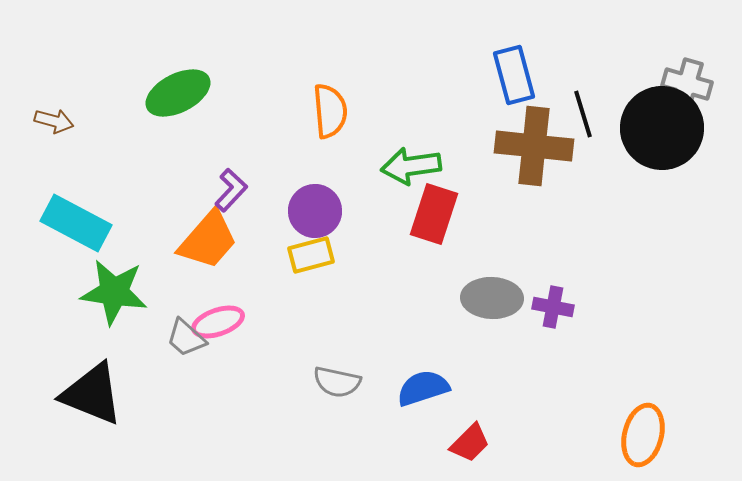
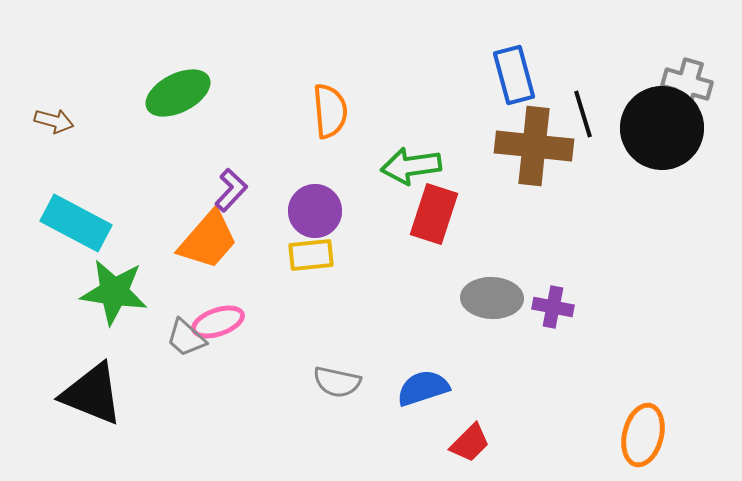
yellow rectangle: rotated 9 degrees clockwise
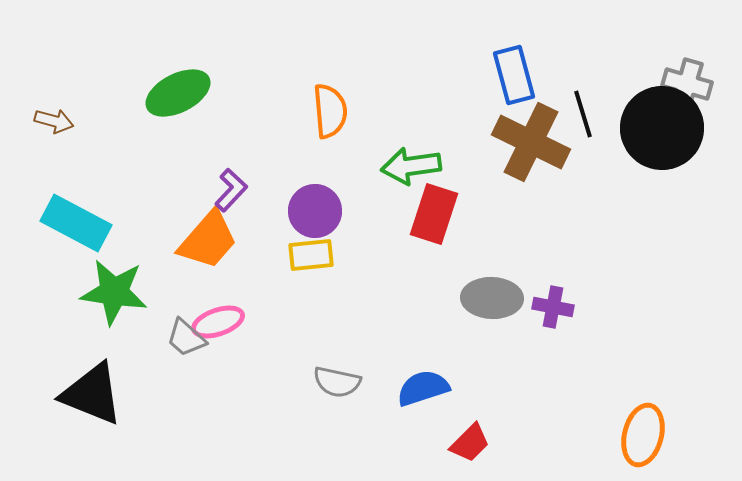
brown cross: moved 3 px left, 4 px up; rotated 20 degrees clockwise
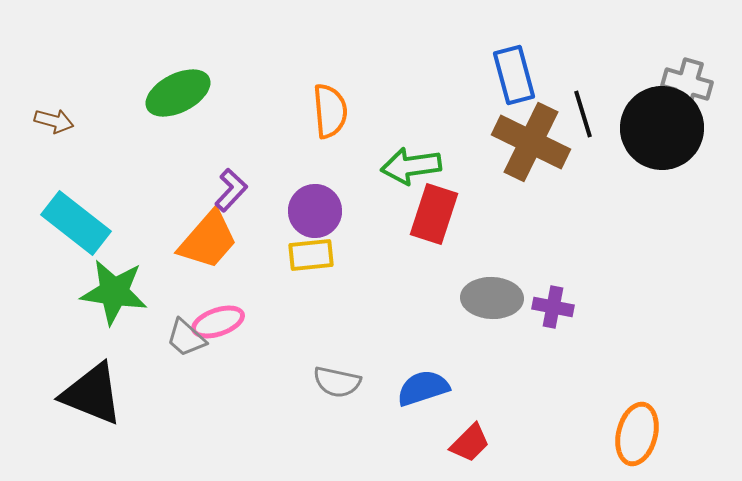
cyan rectangle: rotated 10 degrees clockwise
orange ellipse: moved 6 px left, 1 px up
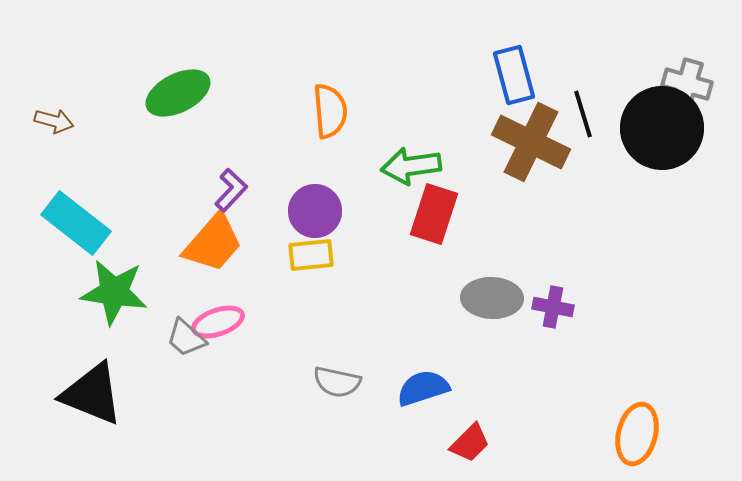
orange trapezoid: moved 5 px right, 3 px down
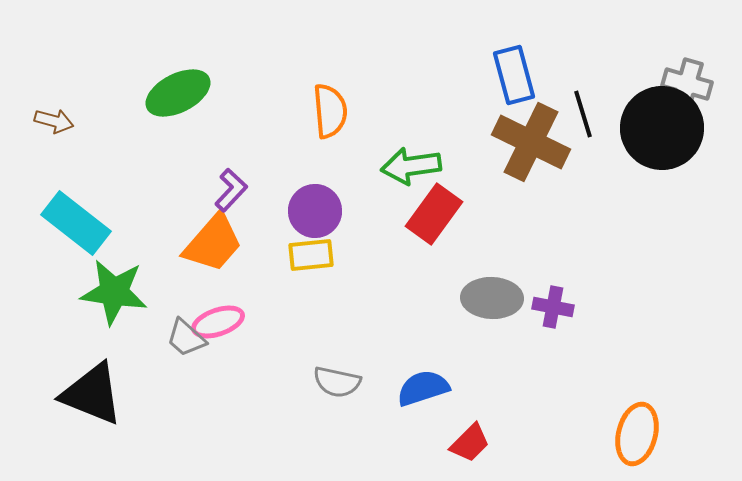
red rectangle: rotated 18 degrees clockwise
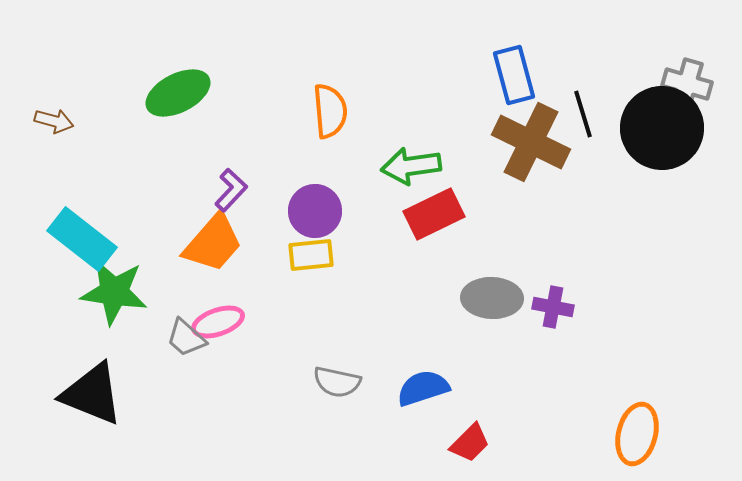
red rectangle: rotated 28 degrees clockwise
cyan rectangle: moved 6 px right, 16 px down
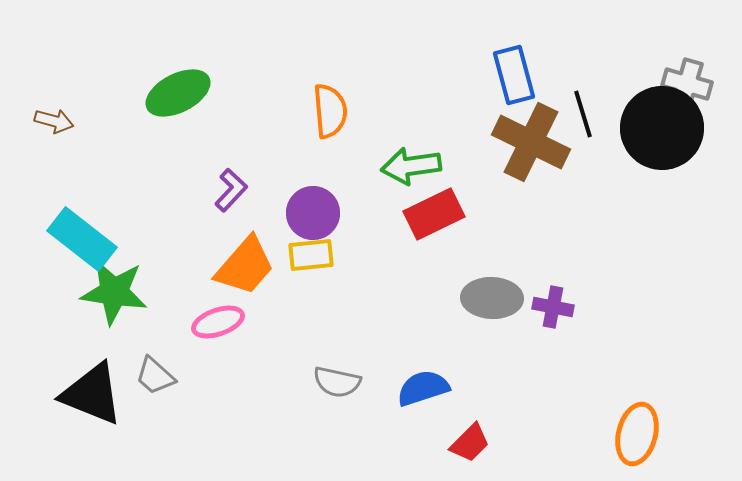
purple circle: moved 2 px left, 2 px down
orange trapezoid: moved 32 px right, 23 px down
gray trapezoid: moved 31 px left, 38 px down
